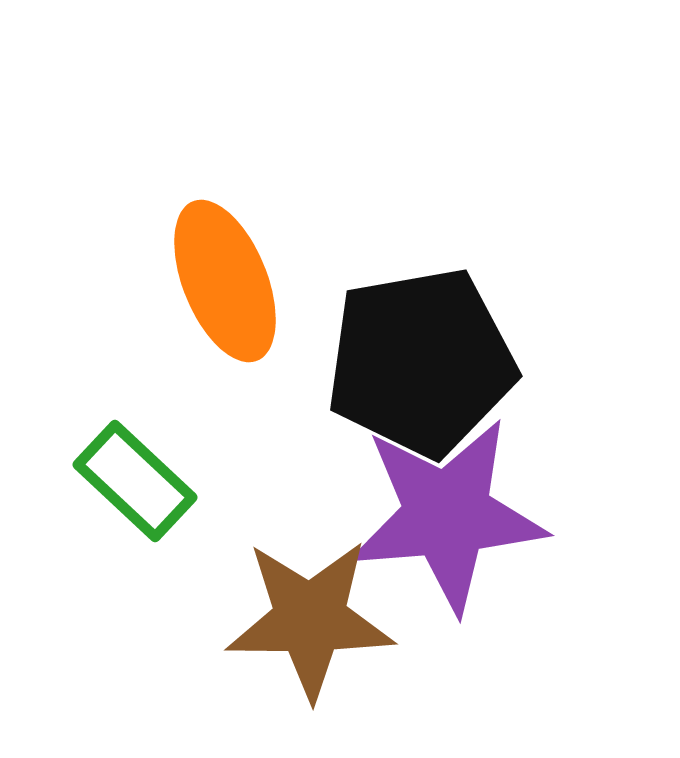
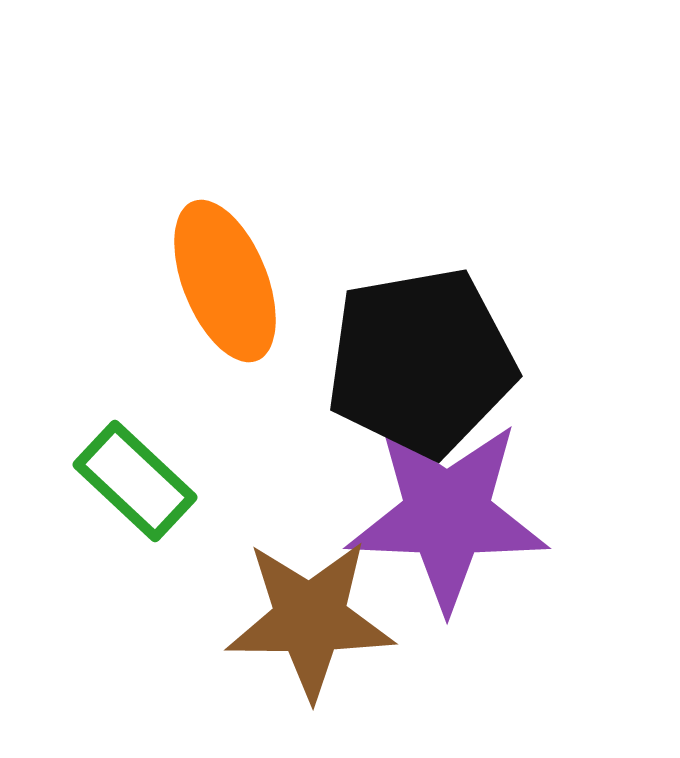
purple star: rotated 7 degrees clockwise
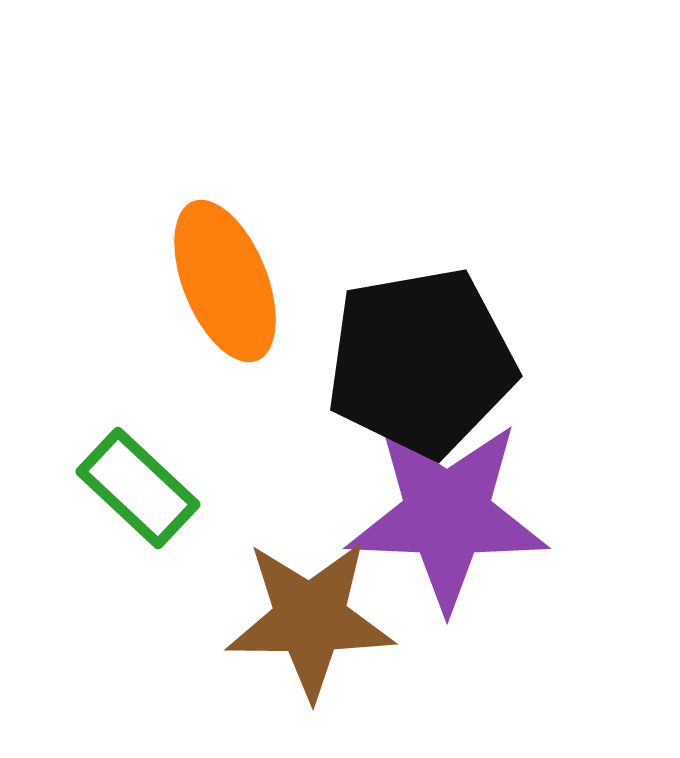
green rectangle: moved 3 px right, 7 px down
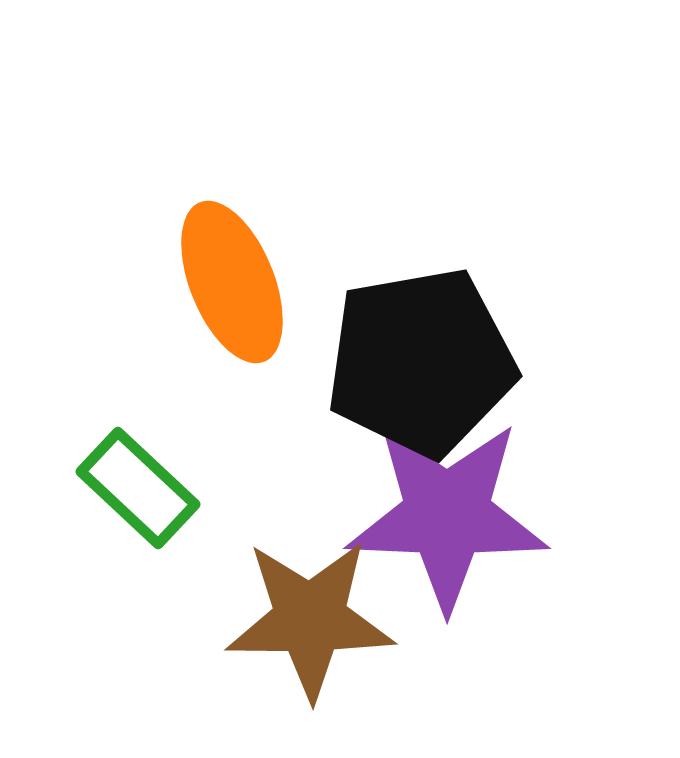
orange ellipse: moved 7 px right, 1 px down
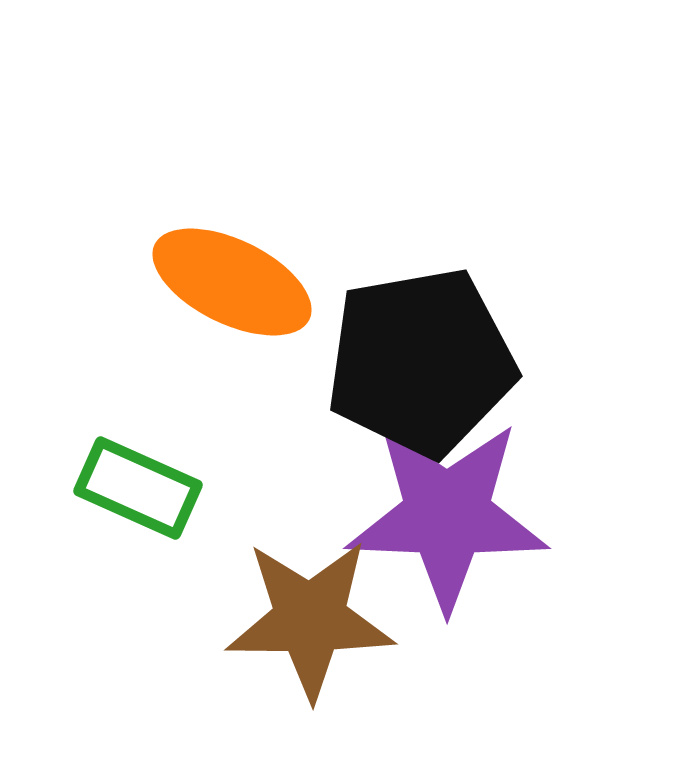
orange ellipse: rotated 42 degrees counterclockwise
green rectangle: rotated 19 degrees counterclockwise
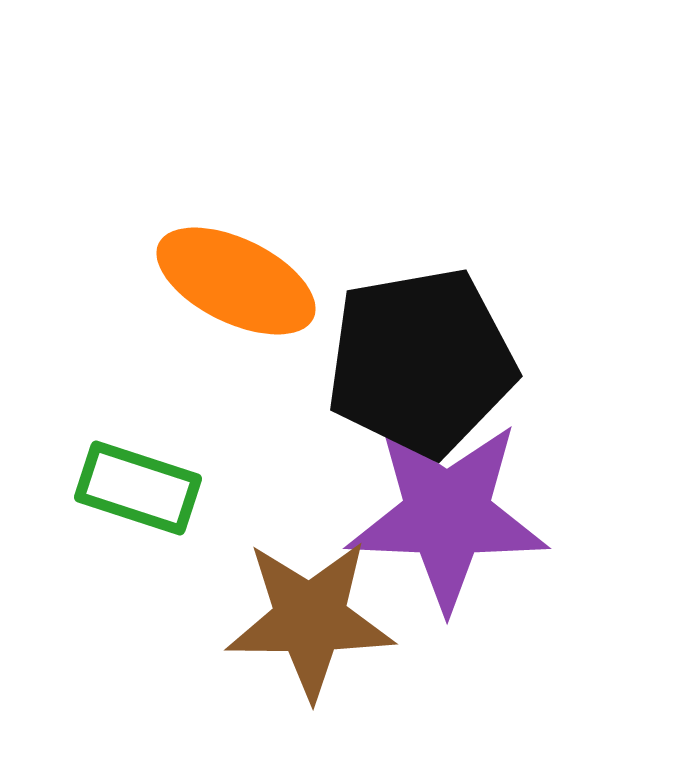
orange ellipse: moved 4 px right, 1 px up
green rectangle: rotated 6 degrees counterclockwise
